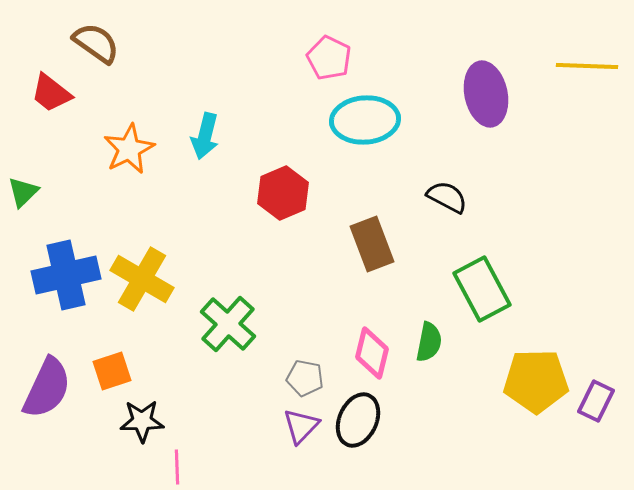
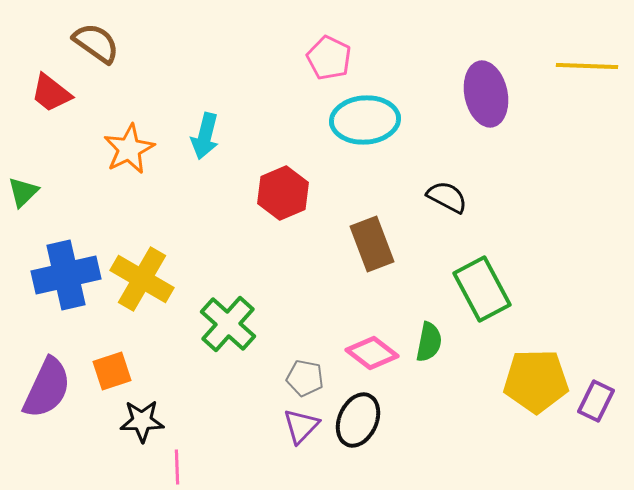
pink diamond: rotated 66 degrees counterclockwise
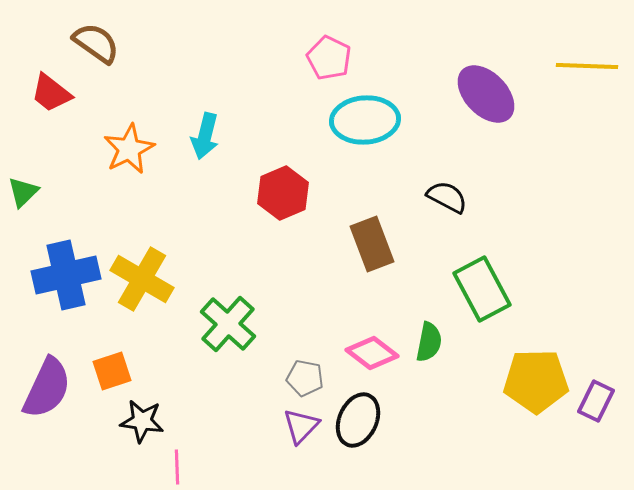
purple ellipse: rotated 32 degrees counterclockwise
black star: rotated 9 degrees clockwise
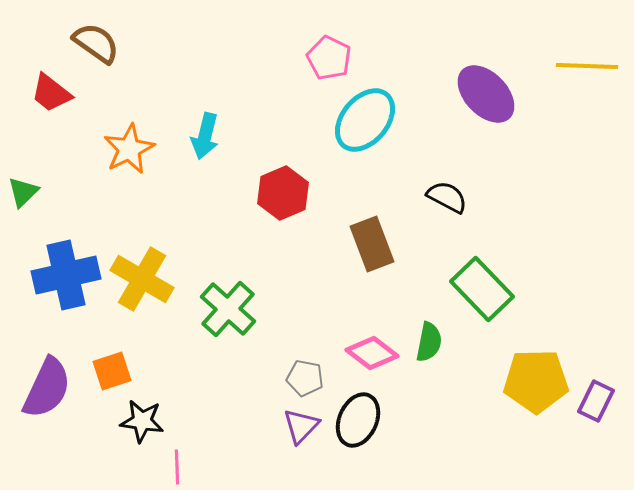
cyan ellipse: rotated 46 degrees counterclockwise
green rectangle: rotated 16 degrees counterclockwise
green cross: moved 15 px up
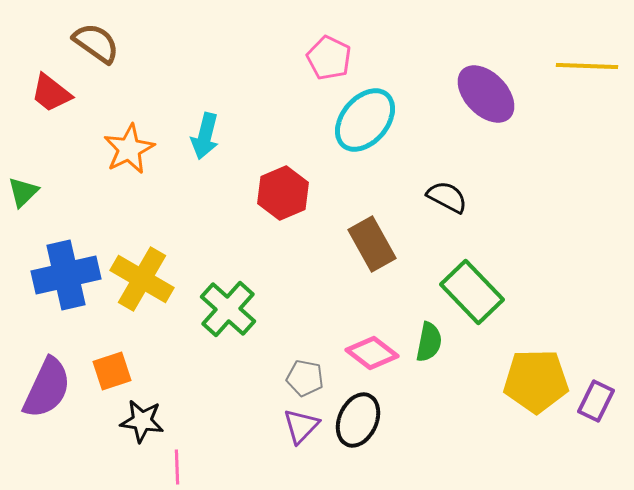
brown rectangle: rotated 8 degrees counterclockwise
green rectangle: moved 10 px left, 3 px down
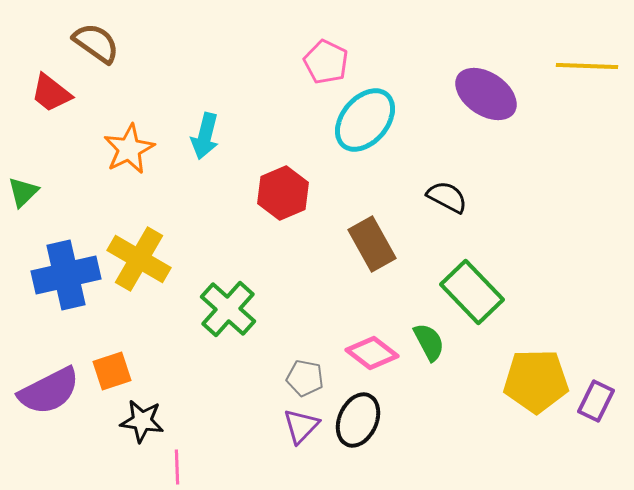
pink pentagon: moved 3 px left, 4 px down
purple ellipse: rotated 12 degrees counterclockwise
yellow cross: moved 3 px left, 20 px up
green semicircle: rotated 39 degrees counterclockwise
purple semicircle: moved 2 px right, 3 px down; rotated 38 degrees clockwise
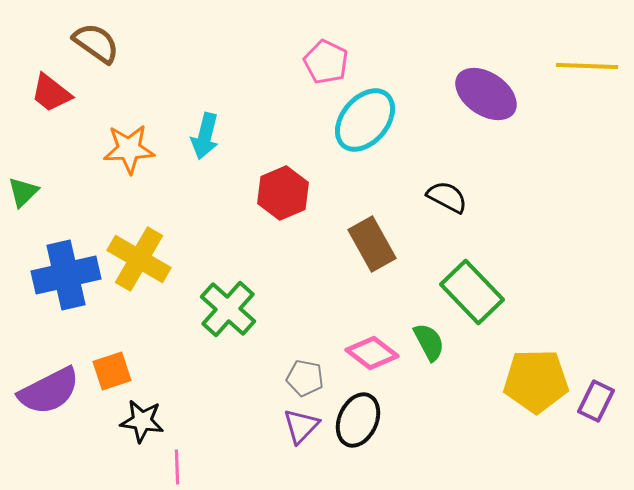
orange star: rotated 24 degrees clockwise
